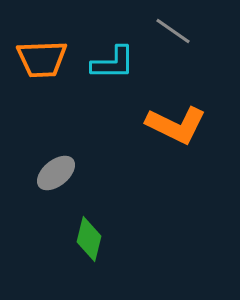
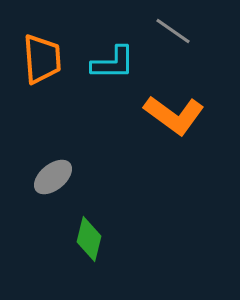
orange trapezoid: rotated 92 degrees counterclockwise
orange L-shape: moved 2 px left, 10 px up; rotated 10 degrees clockwise
gray ellipse: moved 3 px left, 4 px down
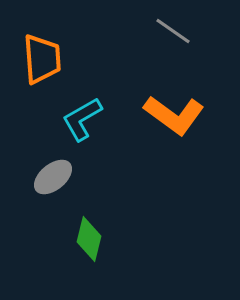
cyan L-shape: moved 31 px left, 56 px down; rotated 150 degrees clockwise
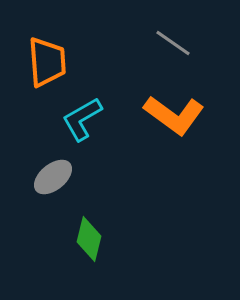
gray line: moved 12 px down
orange trapezoid: moved 5 px right, 3 px down
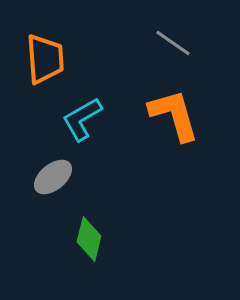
orange trapezoid: moved 2 px left, 3 px up
orange L-shape: rotated 142 degrees counterclockwise
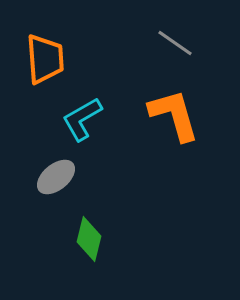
gray line: moved 2 px right
gray ellipse: moved 3 px right
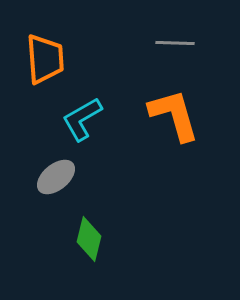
gray line: rotated 33 degrees counterclockwise
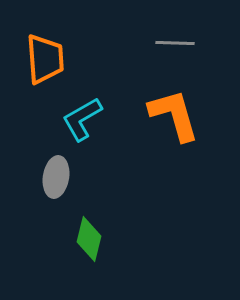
gray ellipse: rotated 42 degrees counterclockwise
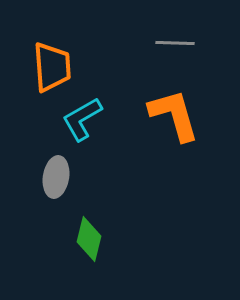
orange trapezoid: moved 7 px right, 8 px down
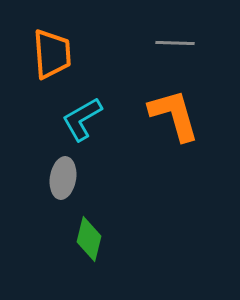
orange trapezoid: moved 13 px up
gray ellipse: moved 7 px right, 1 px down
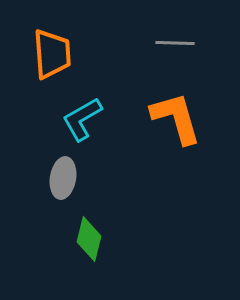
orange L-shape: moved 2 px right, 3 px down
